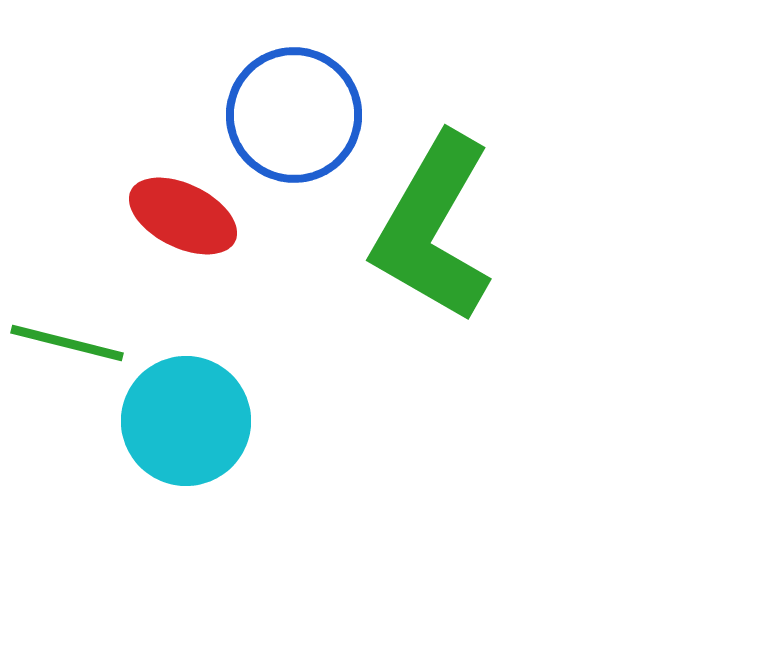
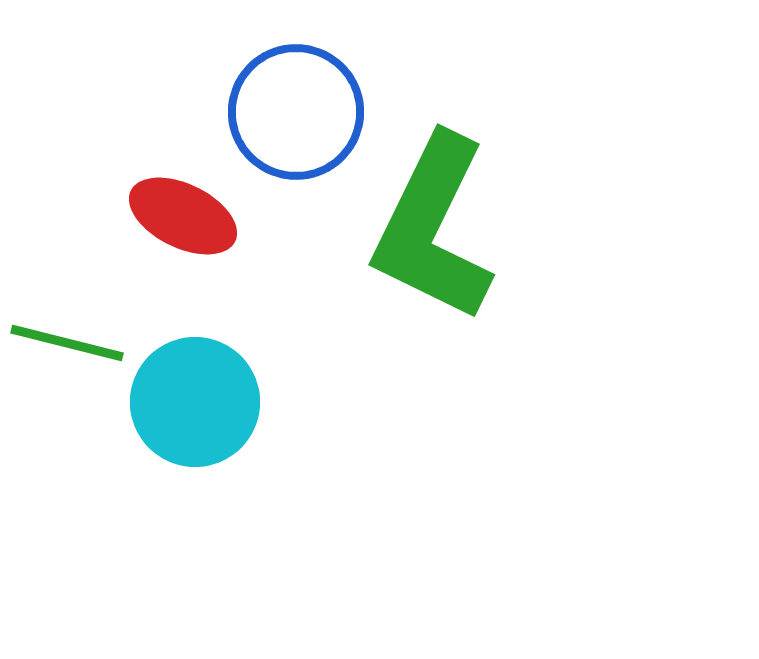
blue circle: moved 2 px right, 3 px up
green L-shape: rotated 4 degrees counterclockwise
cyan circle: moved 9 px right, 19 px up
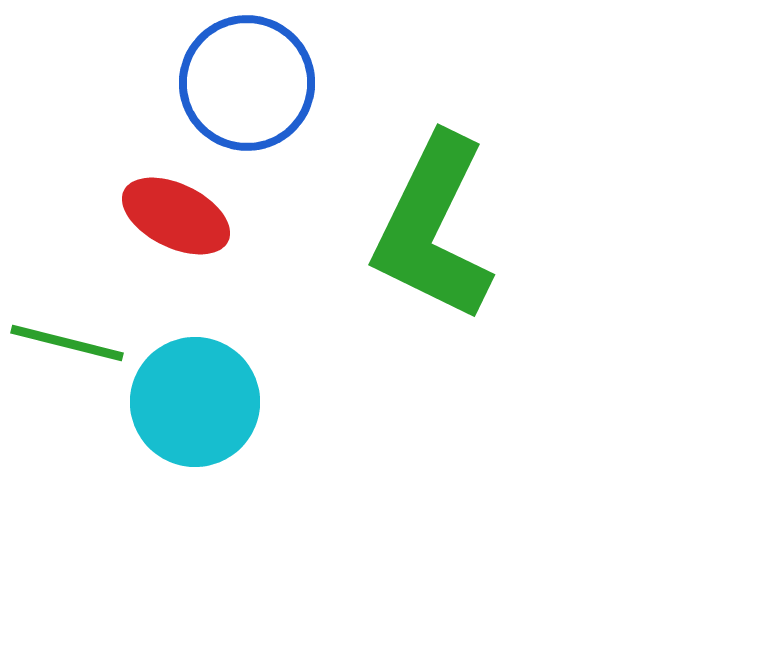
blue circle: moved 49 px left, 29 px up
red ellipse: moved 7 px left
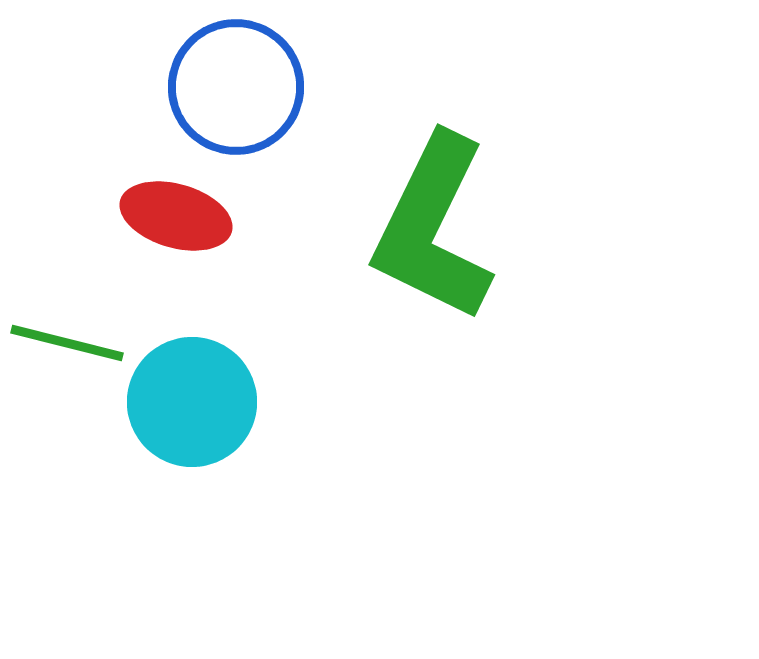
blue circle: moved 11 px left, 4 px down
red ellipse: rotated 10 degrees counterclockwise
cyan circle: moved 3 px left
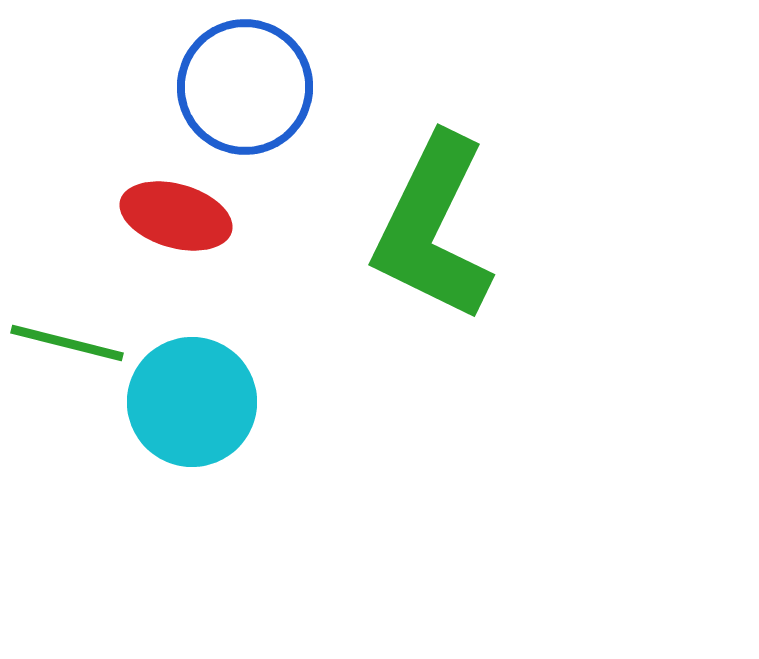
blue circle: moved 9 px right
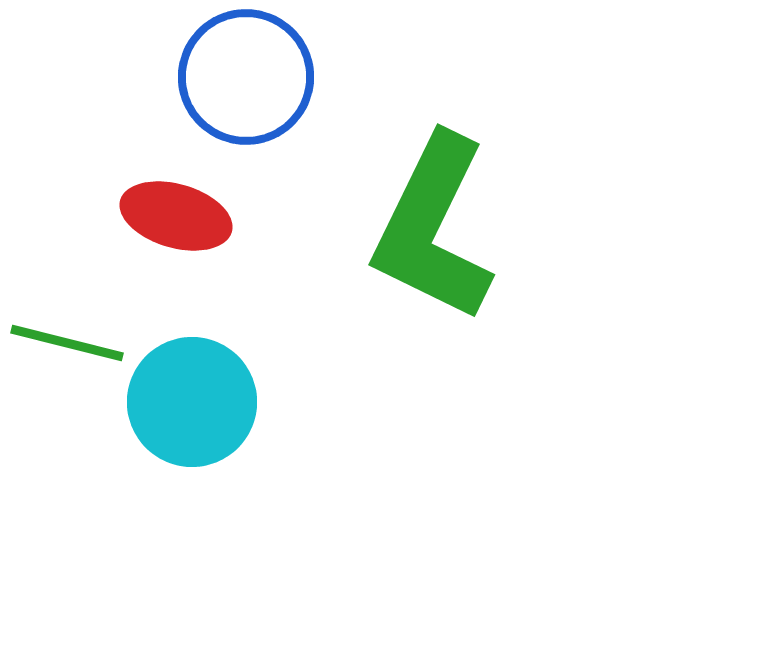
blue circle: moved 1 px right, 10 px up
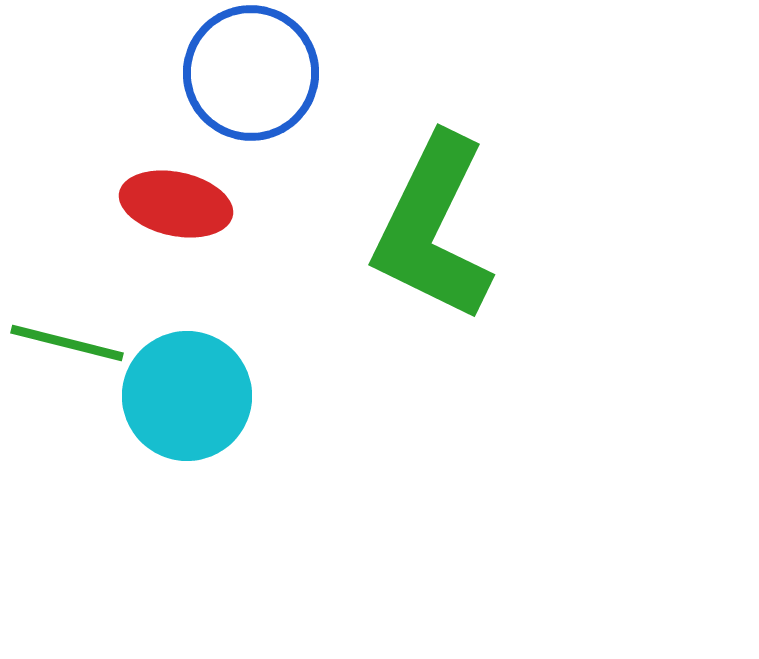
blue circle: moved 5 px right, 4 px up
red ellipse: moved 12 px up; rotated 4 degrees counterclockwise
cyan circle: moved 5 px left, 6 px up
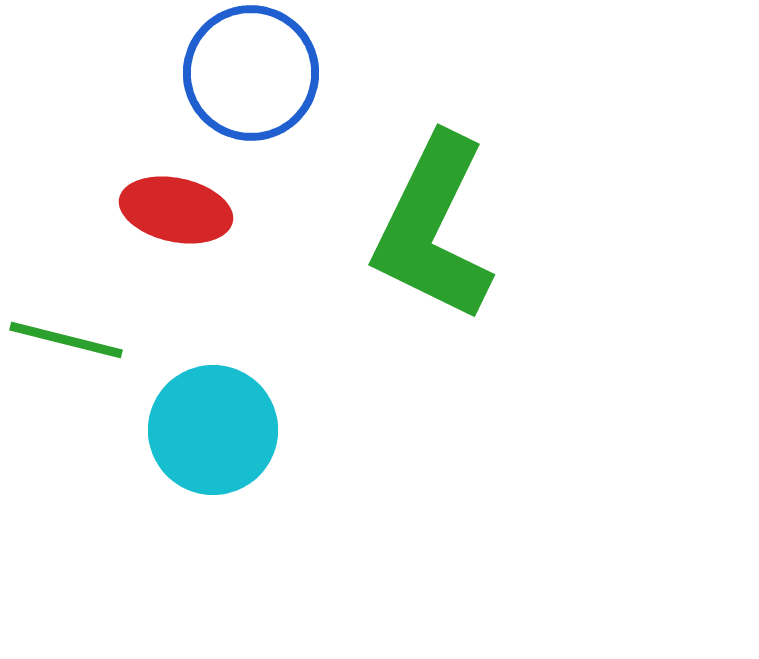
red ellipse: moved 6 px down
green line: moved 1 px left, 3 px up
cyan circle: moved 26 px right, 34 px down
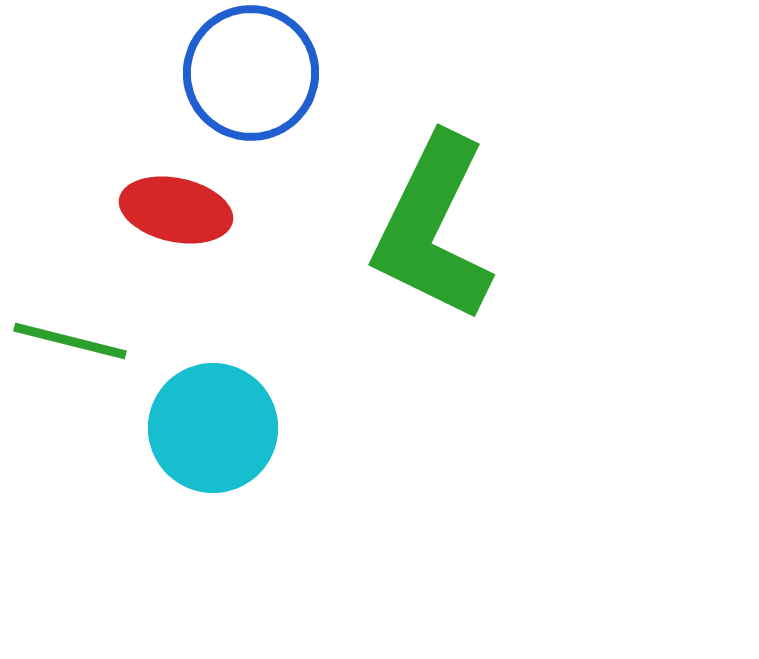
green line: moved 4 px right, 1 px down
cyan circle: moved 2 px up
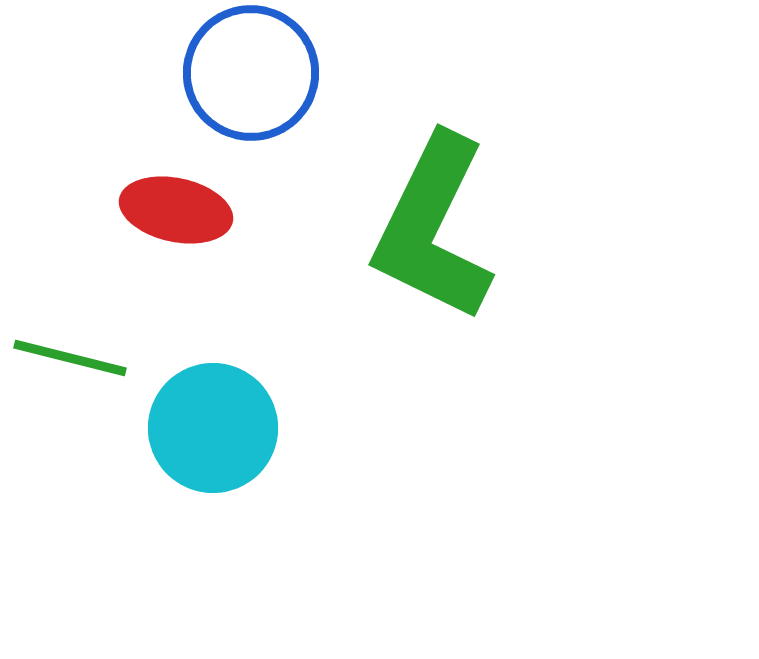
green line: moved 17 px down
